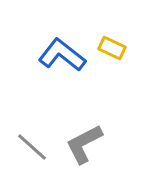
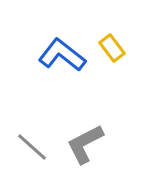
yellow rectangle: rotated 28 degrees clockwise
gray L-shape: moved 1 px right
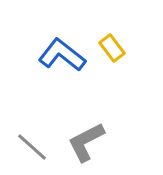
gray L-shape: moved 1 px right, 2 px up
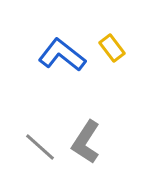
gray L-shape: rotated 30 degrees counterclockwise
gray line: moved 8 px right
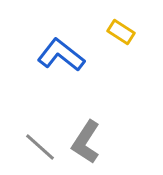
yellow rectangle: moved 9 px right, 16 px up; rotated 20 degrees counterclockwise
blue L-shape: moved 1 px left
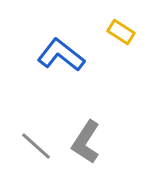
gray line: moved 4 px left, 1 px up
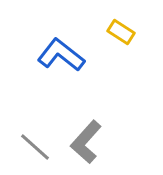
gray L-shape: rotated 9 degrees clockwise
gray line: moved 1 px left, 1 px down
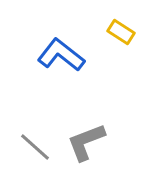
gray L-shape: rotated 27 degrees clockwise
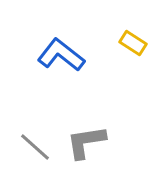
yellow rectangle: moved 12 px right, 11 px down
gray L-shape: rotated 12 degrees clockwise
